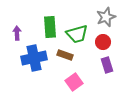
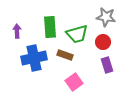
gray star: rotated 30 degrees clockwise
purple arrow: moved 2 px up
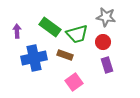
green rectangle: rotated 50 degrees counterclockwise
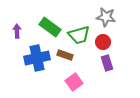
green trapezoid: moved 2 px right, 1 px down
blue cross: moved 3 px right
purple rectangle: moved 2 px up
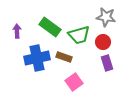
brown rectangle: moved 1 px left, 2 px down
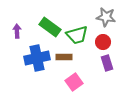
green trapezoid: moved 2 px left
brown rectangle: rotated 21 degrees counterclockwise
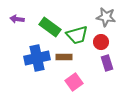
purple arrow: moved 12 px up; rotated 80 degrees counterclockwise
red circle: moved 2 px left
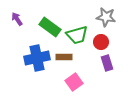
purple arrow: rotated 48 degrees clockwise
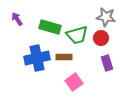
green rectangle: rotated 20 degrees counterclockwise
red circle: moved 4 px up
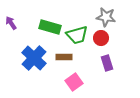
purple arrow: moved 6 px left, 4 px down
blue cross: moved 3 px left; rotated 35 degrees counterclockwise
